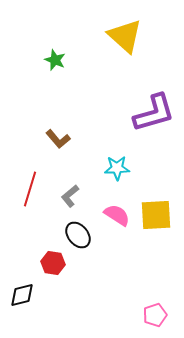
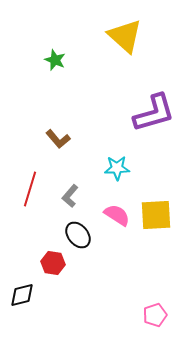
gray L-shape: rotated 10 degrees counterclockwise
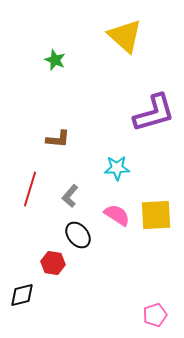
brown L-shape: rotated 45 degrees counterclockwise
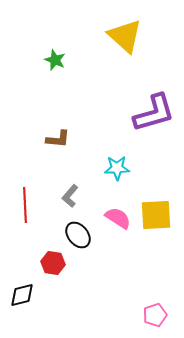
red line: moved 5 px left, 16 px down; rotated 20 degrees counterclockwise
pink semicircle: moved 1 px right, 3 px down
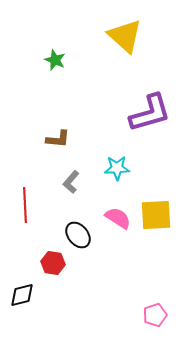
purple L-shape: moved 4 px left
gray L-shape: moved 1 px right, 14 px up
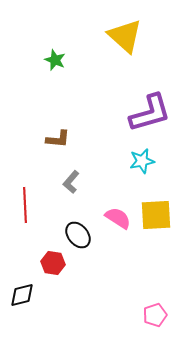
cyan star: moved 25 px right, 7 px up; rotated 10 degrees counterclockwise
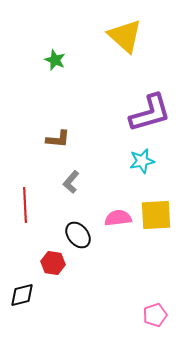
pink semicircle: rotated 40 degrees counterclockwise
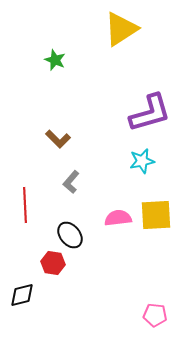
yellow triangle: moved 4 px left, 7 px up; rotated 45 degrees clockwise
brown L-shape: rotated 40 degrees clockwise
black ellipse: moved 8 px left
pink pentagon: rotated 25 degrees clockwise
